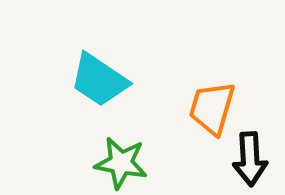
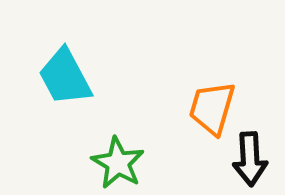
cyan trapezoid: moved 34 px left, 3 px up; rotated 28 degrees clockwise
green star: moved 3 px left; rotated 20 degrees clockwise
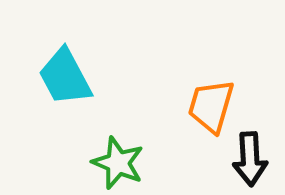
orange trapezoid: moved 1 px left, 2 px up
green star: rotated 8 degrees counterclockwise
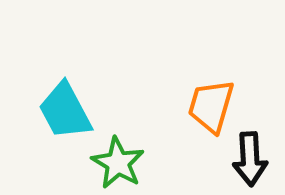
cyan trapezoid: moved 34 px down
green star: rotated 8 degrees clockwise
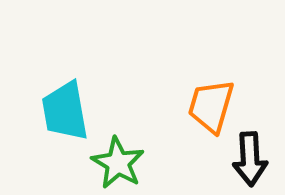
cyan trapezoid: rotated 18 degrees clockwise
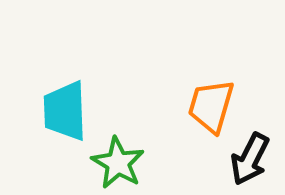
cyan trapezoid: rotated 8 degrees clockwise
black arrow: rotated 30 degrees clockwise
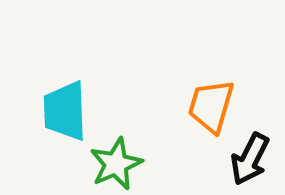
green star: moved 2 px left, 1 px down; rotated 18 degrees clockwise
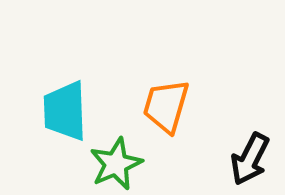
orange trapezoid: moved 45 px left
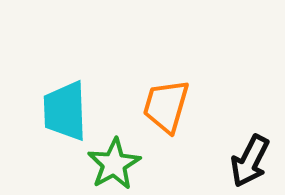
black arrow: moved 2 px down
green star: moved 2 px left; rotated 6 degrees counterclockwise
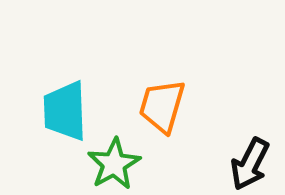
orange trapezoid: moved 4 px left
black arrow: moved 3 px down
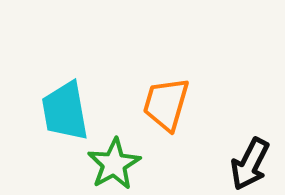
orange trapezoid: moved 4 px right, 2 px up
cyan trapezoid: rotated 8 degrees counterclockwise
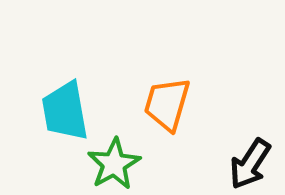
orange trapezoid: moved 1 px right
black arrow: rotated 6 degrees clockwise
